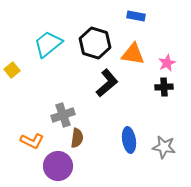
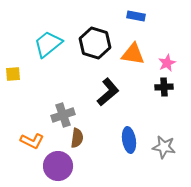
yellow square: moved 1 px right, 4 px down; rotated 35 degrees clockwise
black L-shape: moved 1 px right, 9 px down
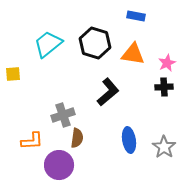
orange L-shape: rotated 30 degrees counterclockwise
gray star: rotated 25 degrees clockwise
purple circle: moved 1 px right, 1 px up
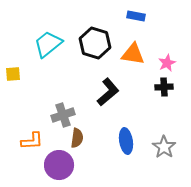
blue ellipse: moved 3 px left, 1 px down
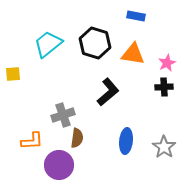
blue ellipse: rotated 15 degrees clockwise
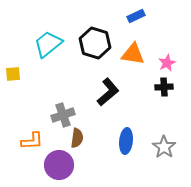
blue rectangle: rotated 36 degrees counterclockwise
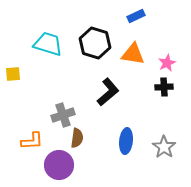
cyan trapezoid: rotated 56 degrees clockwise
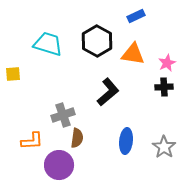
black hexagon: moved 2 px right, 2 px up; rotated 12 degrees clockwise
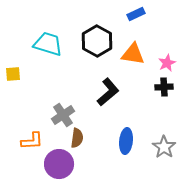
blue rectangle: moved 2 px up
gray cross: rotated 15 degrees counterclockwise
purple circle: moved 1 px up
